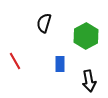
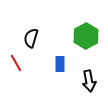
black semicircle: moved 13 px left, 15 px down
red line: moved 1 px right, 2 px down
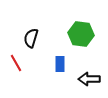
green hexagon: moved 5 px left, 2 px up; rotated 25 degrees counterclockwise
black arrow: moved 2 px up; rotated 100 degrees clockwise
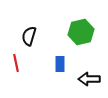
green hexagon: moved 2 px up; rotated 20 degrees counterclockwise
black semicircle: moved 2 px left, 2 px up
red line: rotated 18 degrees clockwise
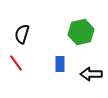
black semicircle: moved 7 px left, 2 px up
red line: rotated 24 degrees counterclockwise
black arrow: moved 2 px right, 5 px up
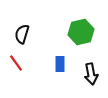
black arrow: rotated 100 degrees counterclockwise
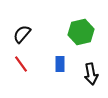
black semicircle: rotated 24 degrees clockwise
red line: moved 5 px right, 1 px down
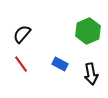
green hexagon: moved 7 px right, 1 px up; rotated 10 degrees counterclockwise
blue rectangle: rotated 63 degrees counterclockwise
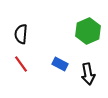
black semicircle: moved 1 px left; rotated 36 degrees counterclockwise
black arrow: moved 3 px left
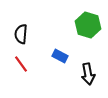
green hexagon: moved 6 px up; rotated 20 degrees counterclockwise
blue rectangle: moved 8 px up
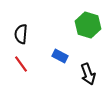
black arrow: rotated 10 degrees counterclockwise
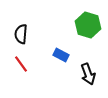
blue rectangle: moved 1 px right, 1 px up
